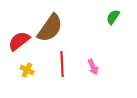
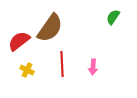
pink arrow: rotated 28 degrees clockwise
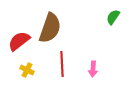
brown semicircle: rotated 16 degrees counterclockwise
pink arrow: moved 2 px down
